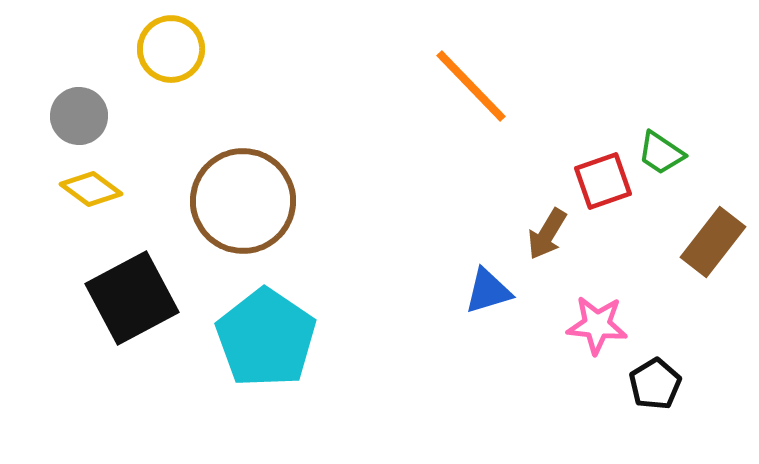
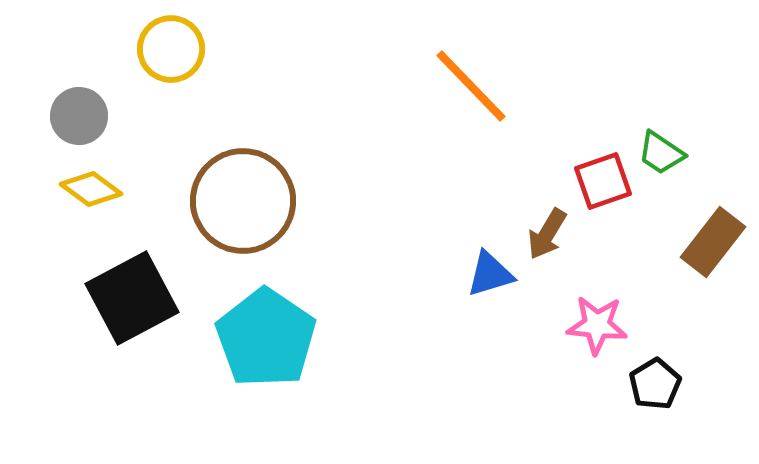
blue triangle: moved 2 px right, 17 px up
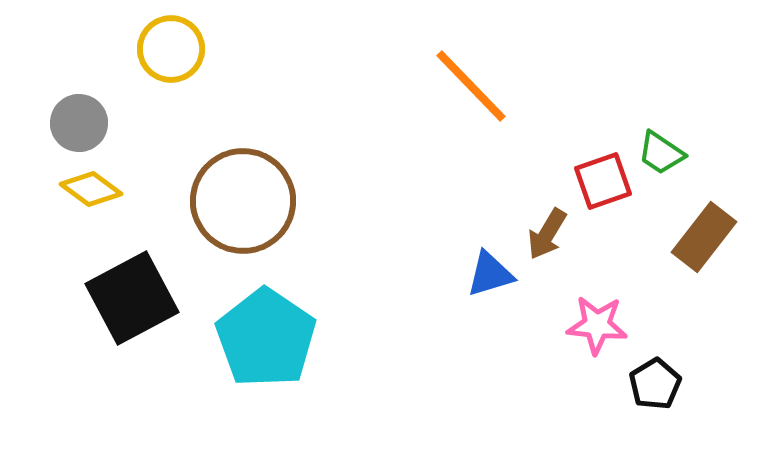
gray circle: moved 7 px down
brown rectangle: moved 9 px left, 5 px up
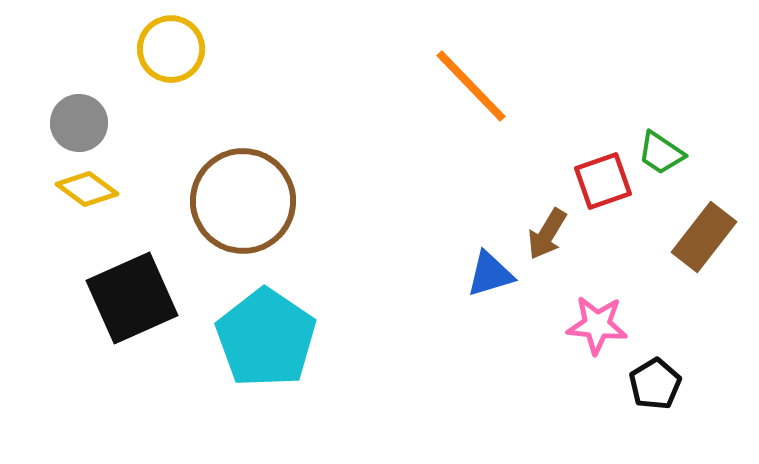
yellow diamond: moved 4 px left
black square: rotated 4 degrees clockwise
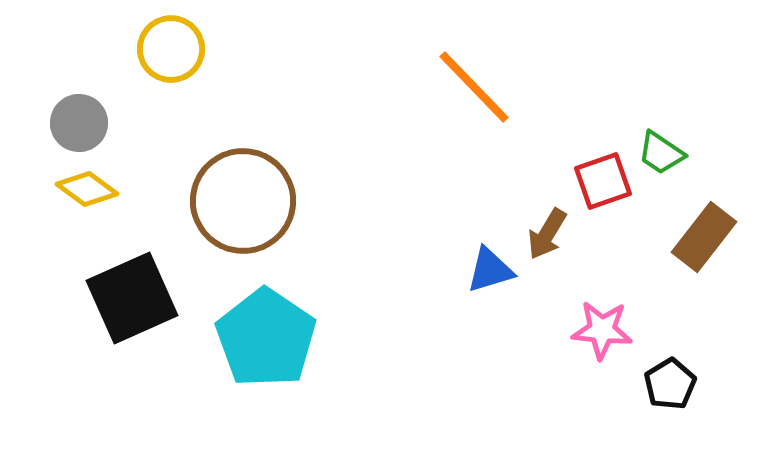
orange line: moved 3 px right, 1 px down
blue triangle: moved 4 px up
pink star: moved 5 px right, 5 px down
black pentagon: moved 15 px right
